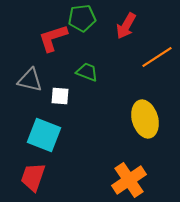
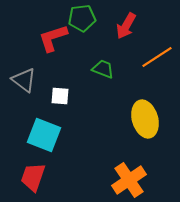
green trapezoid: moved 16 px right, 3 px up
gray triangle: moved 6 px left; rotated 24 degrees clockwise
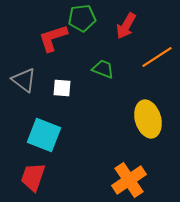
white square: moved 2 px right, 8 px up
yellow ellipse: moved 3 px right
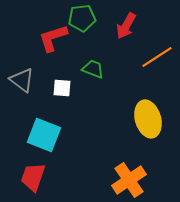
green trapezoid: moved 10 px left
gray triangle: moved 2 px left
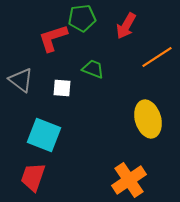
gray triangle: moved 1 px left
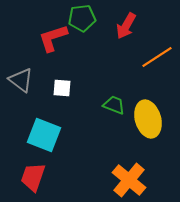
green trapezoid: moved 21 px right, 36 px down
orange cross: rotated 16 degrees counterclockwise
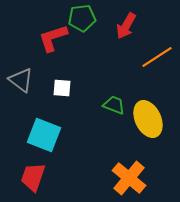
yellow ellipse: rotated 9 degrees counterclockwise
orange cross: moved 2 px up
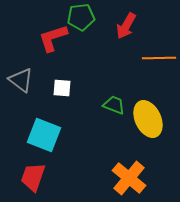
green pentagon: moved 1 px left, 1 px up
orange line: moved 2 px right, 1 px down; rotated 32 degrees clockwise
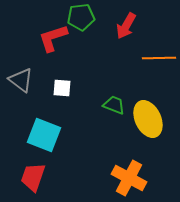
orange cross: rotated 12 degrees counterclockwise
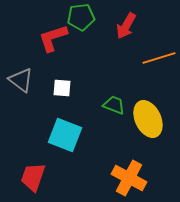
orange line: rotated 16 degrees counterclockwise
cyan square: moved 21 px right
